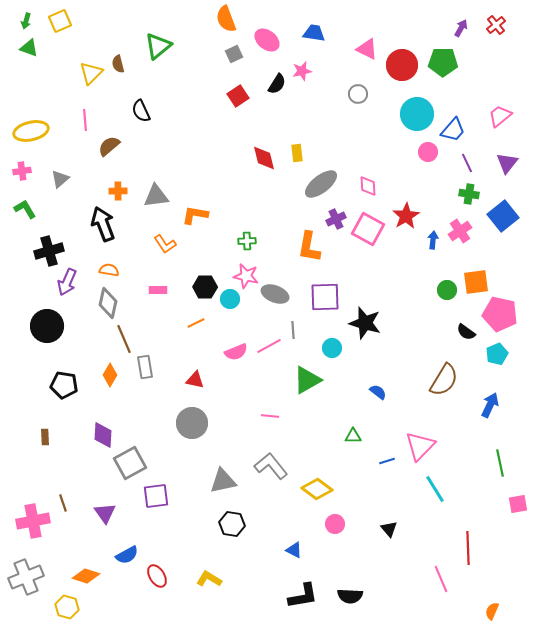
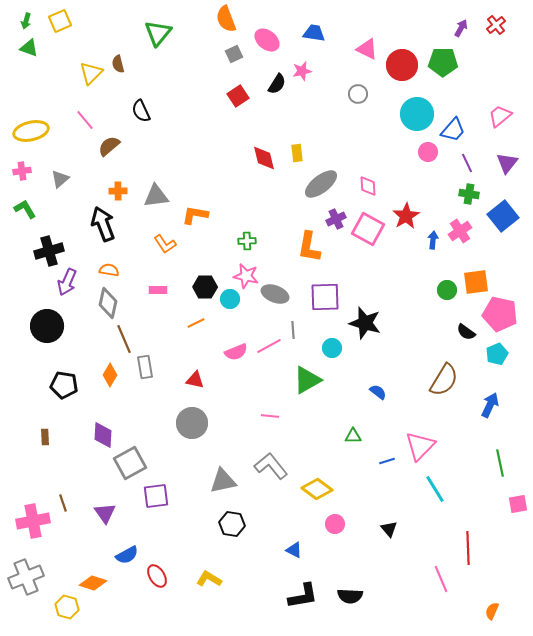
green triangle at (158, 46): moved 13 px up; rotated 12 degrees counterclockwise
pink line at (85, 120): rotated 35 degrees counterclockwise
orange diamond at (86, 576): moved 7 px right, 7 px down
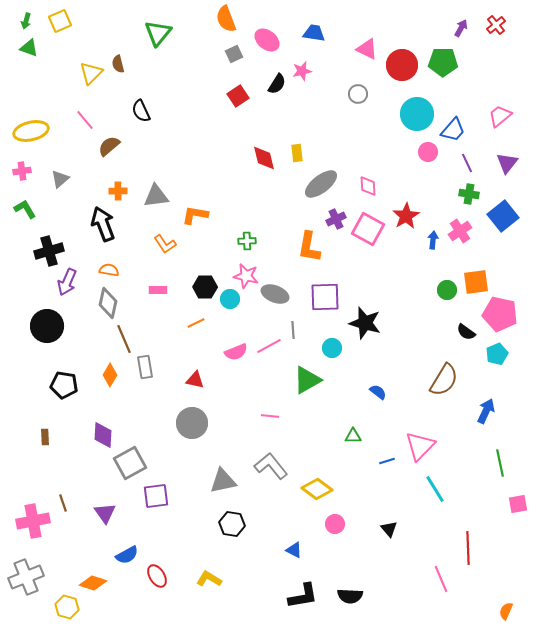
blue arrow at (490, 405): moved 4 px left, 6 px down
orange semicircle at (492, 611): moved 14 px right
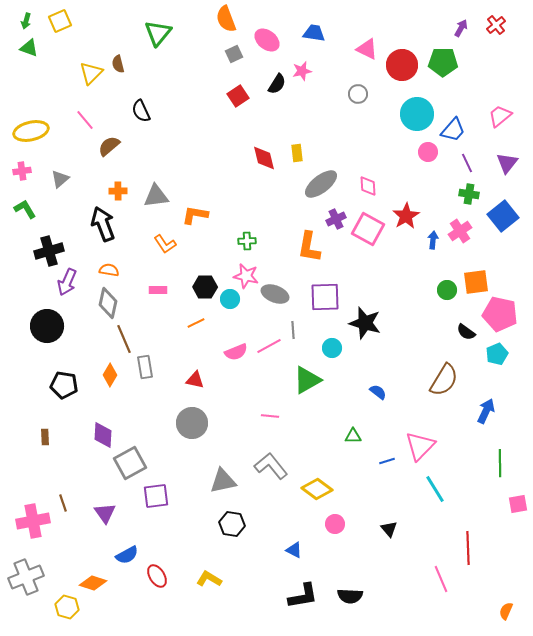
green line at (500, 463): rotated 12 degrees clockwise
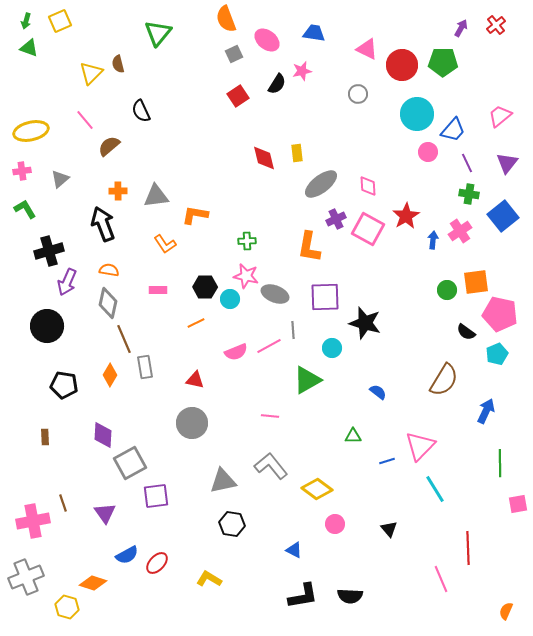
red ellipse at (157, 576): moved 13 px up; rotated 75 degrees clockwise
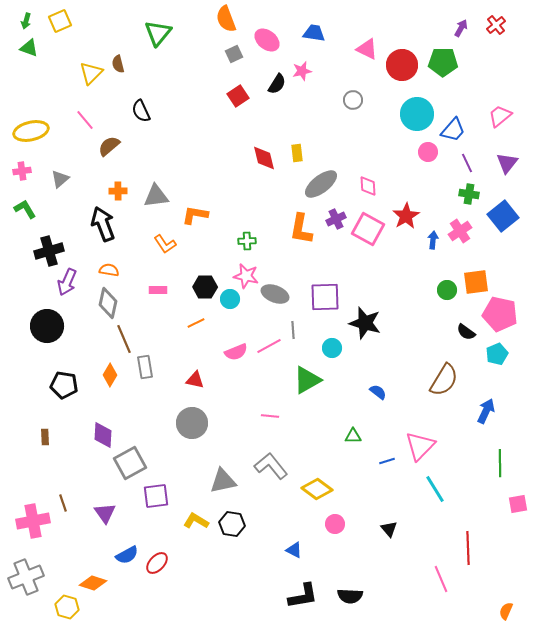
gray circle at (358, 94): moved 5 px left, 6 px down
orange L-shape at (309, 247): moved 8 px left, 18 px up
yellow L-shape at (209, 579): moved 13 px left, 58 px up
